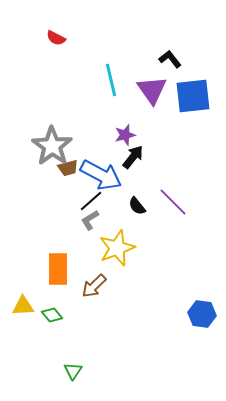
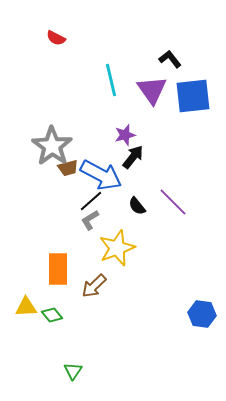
yellow triangle: moved 3 px right, 1 px down
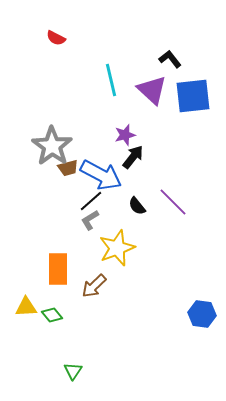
purple triangle: rotated 12 degrees counterclockwise
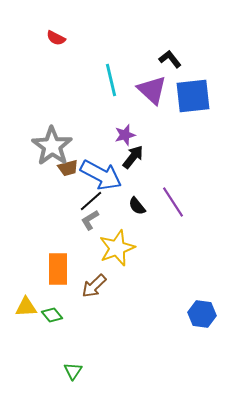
purple line: rotated 12 degrees clockwise
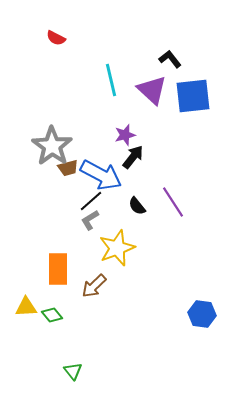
green triangle: rotated 12 degrees counterclockwise
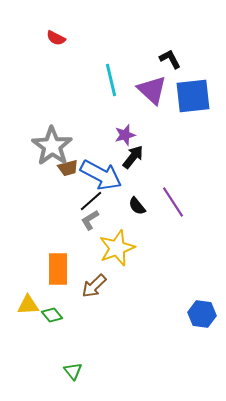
black L-shape: rotated 10 degrees clockwise
yellow triangle: moved 2 px right, 2 px up
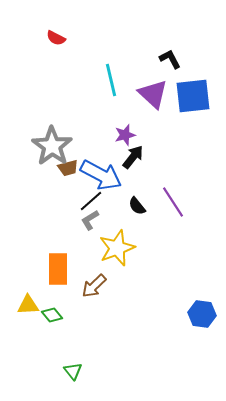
purple triangle: moved 1 px right, 4 px down
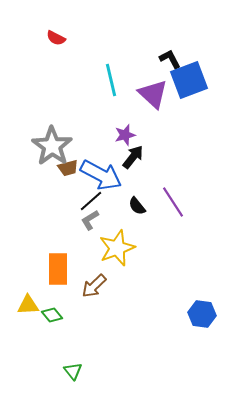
blue square: moved 4 px left, 16 px up; rotated 15 degrees counterclockwise
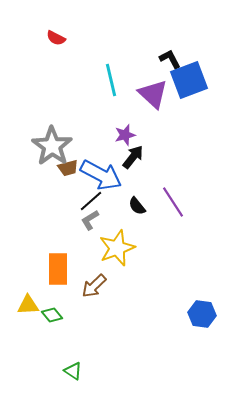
green triangle: rotated 18 degrees counterclockwise
